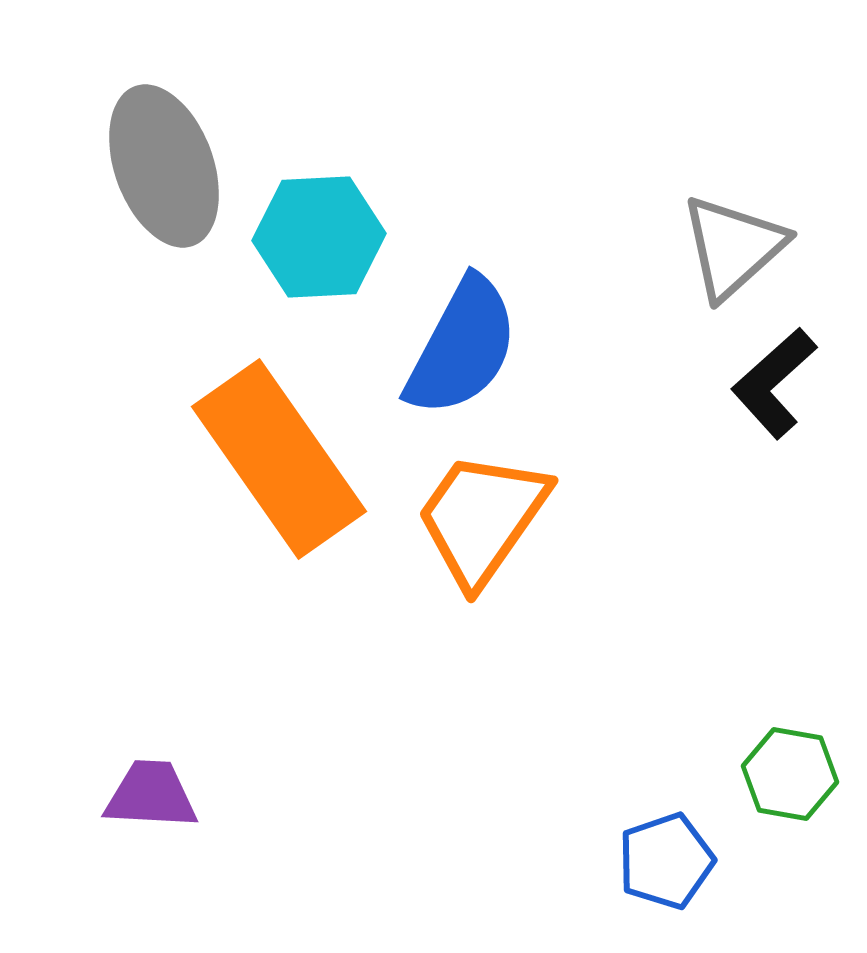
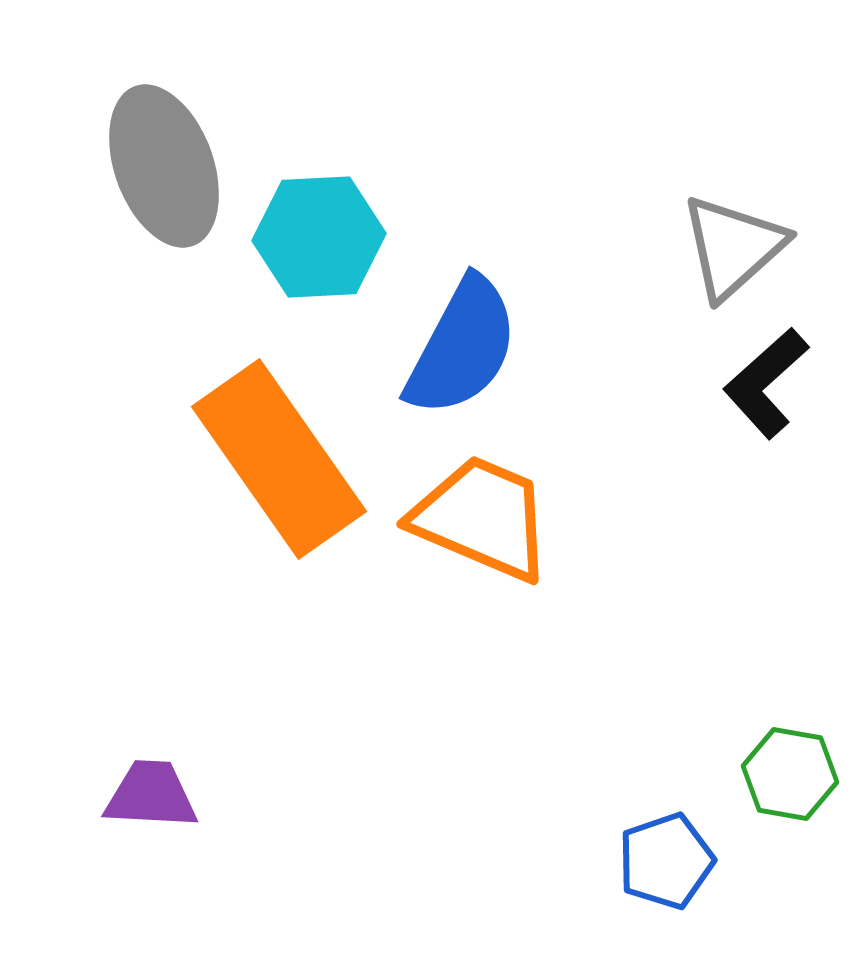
black L-shape: moved 8 px left
orange trapezoid: rotated 78 degrees clockwise
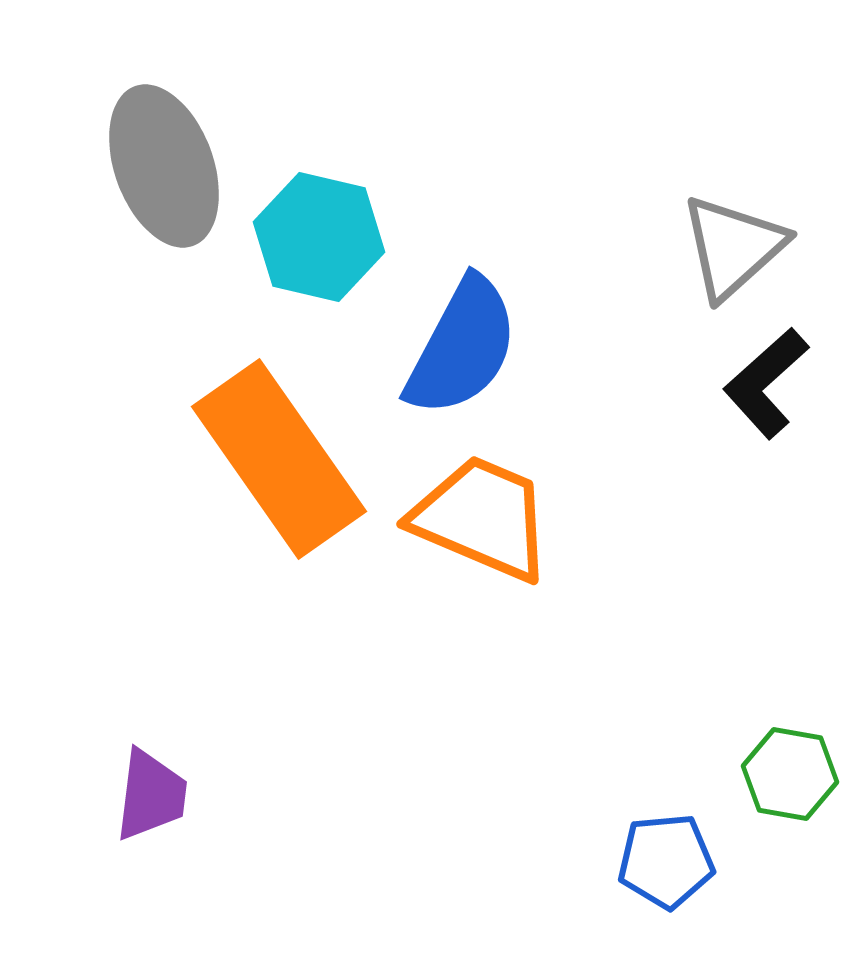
cyan hexagon: rotated 16 degrees clockwise
purple trapezoid: rotated 94 degrees clockwise
blue pentagon: rotated 14 degrees clockwise
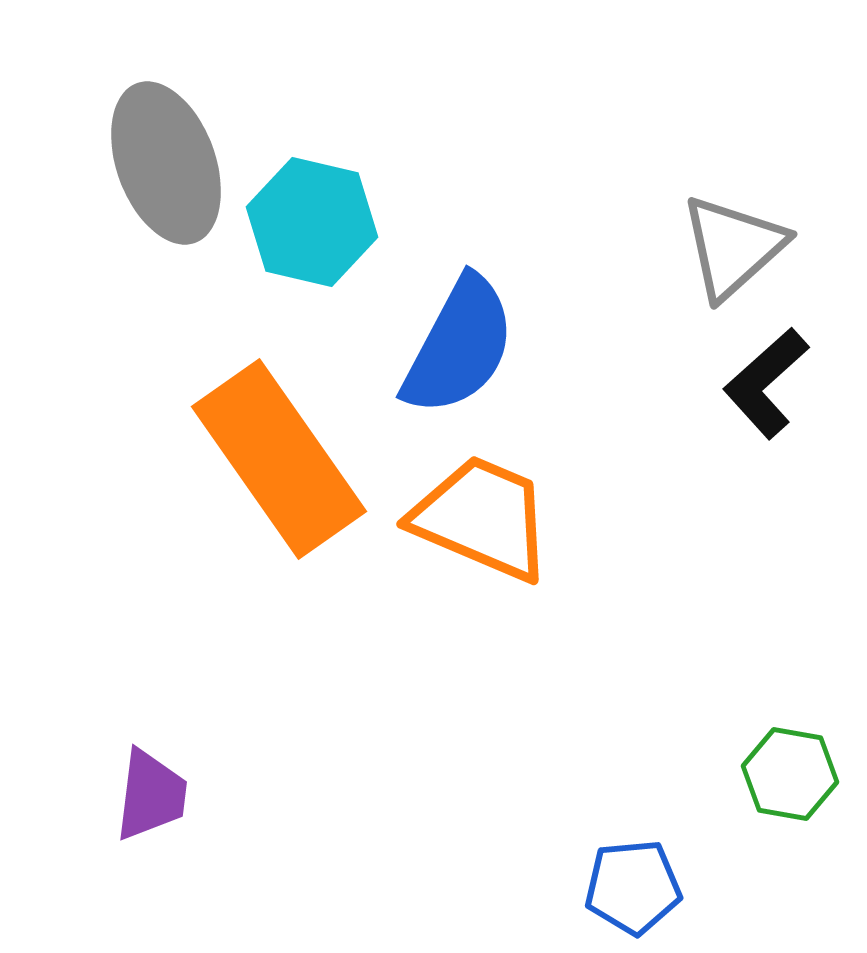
gray ellipse: moved 2 px right, 3 px up
cyan hexagon: moved 7 px left, 15 px up
blue semicircle: moved 3 px left, 1 px up
blue pentagon: moved 33 px left, 26 px down
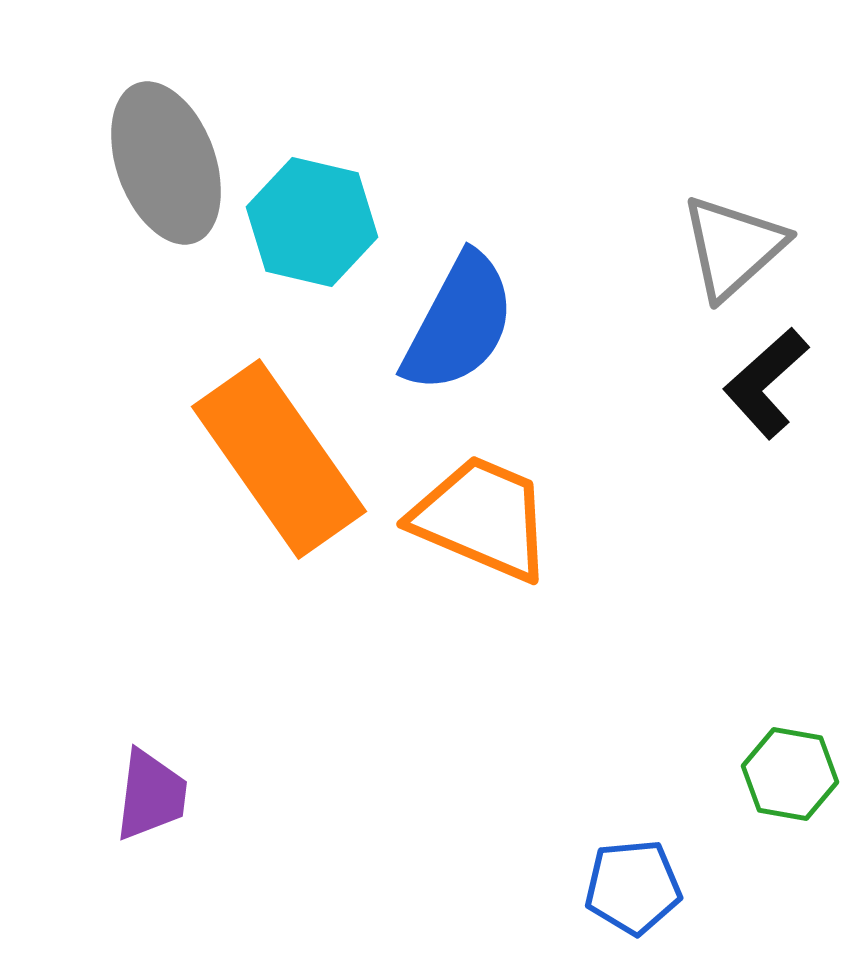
blue semicircle: moved 23 px up
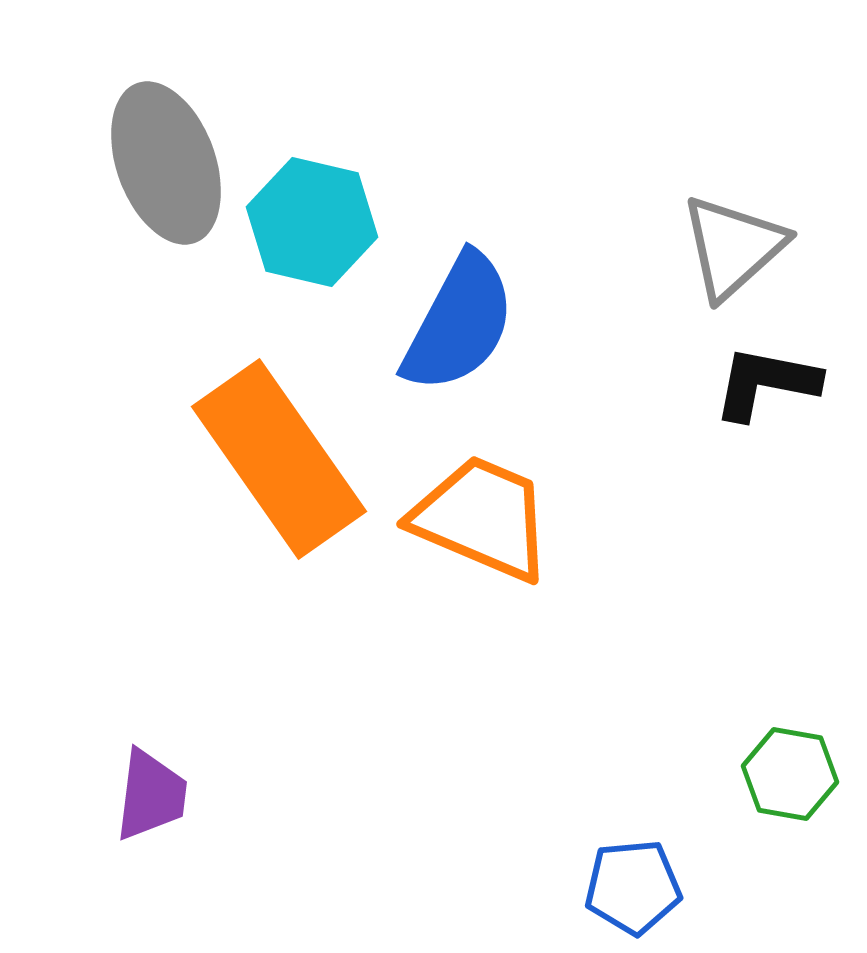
black L-shape: rotated 53 degrees clockwise
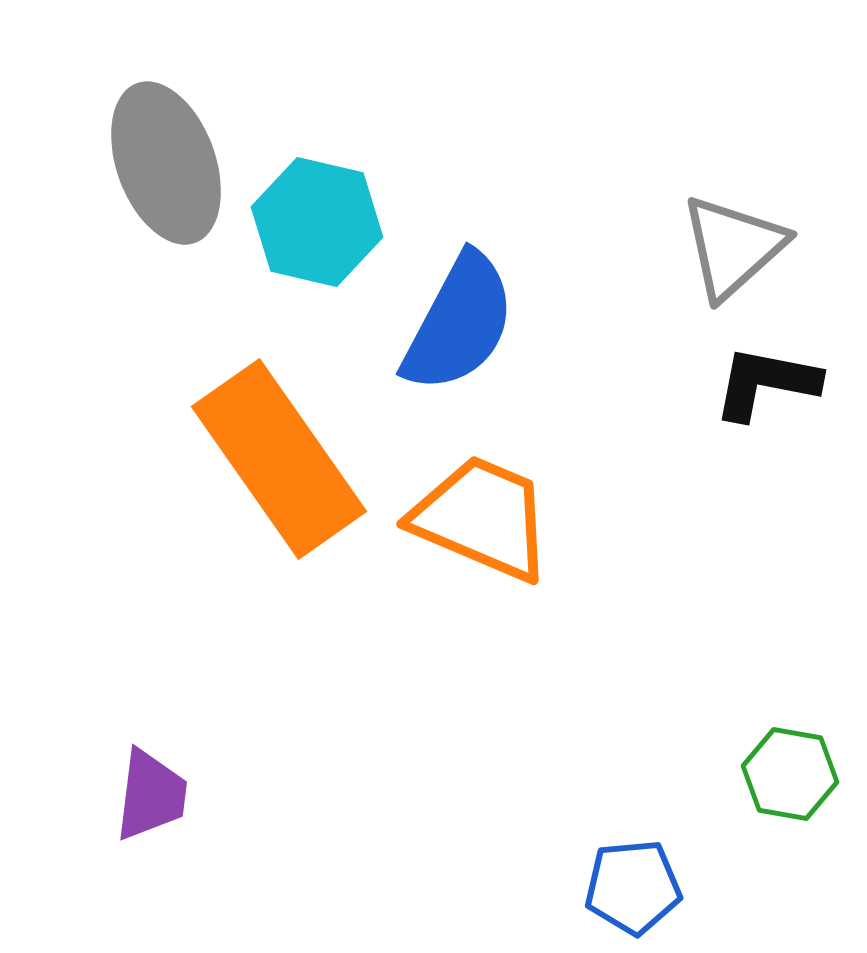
cyan hexagon: moved 5 px right
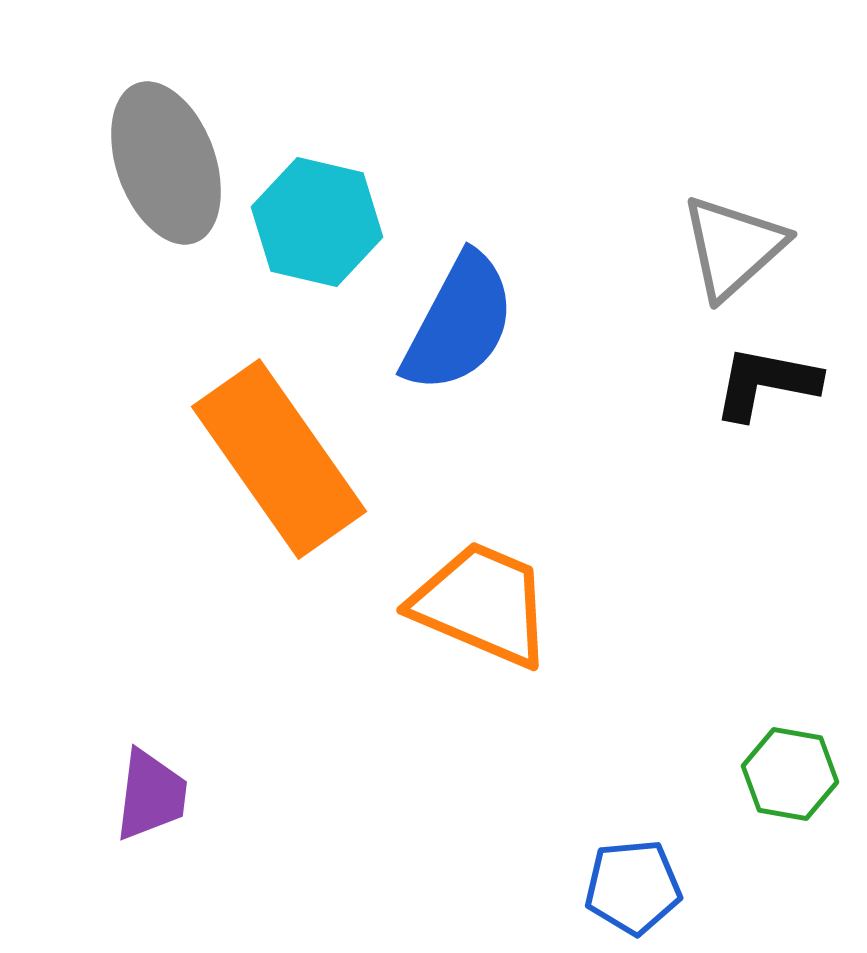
orange trapezoid: moved 86 px down
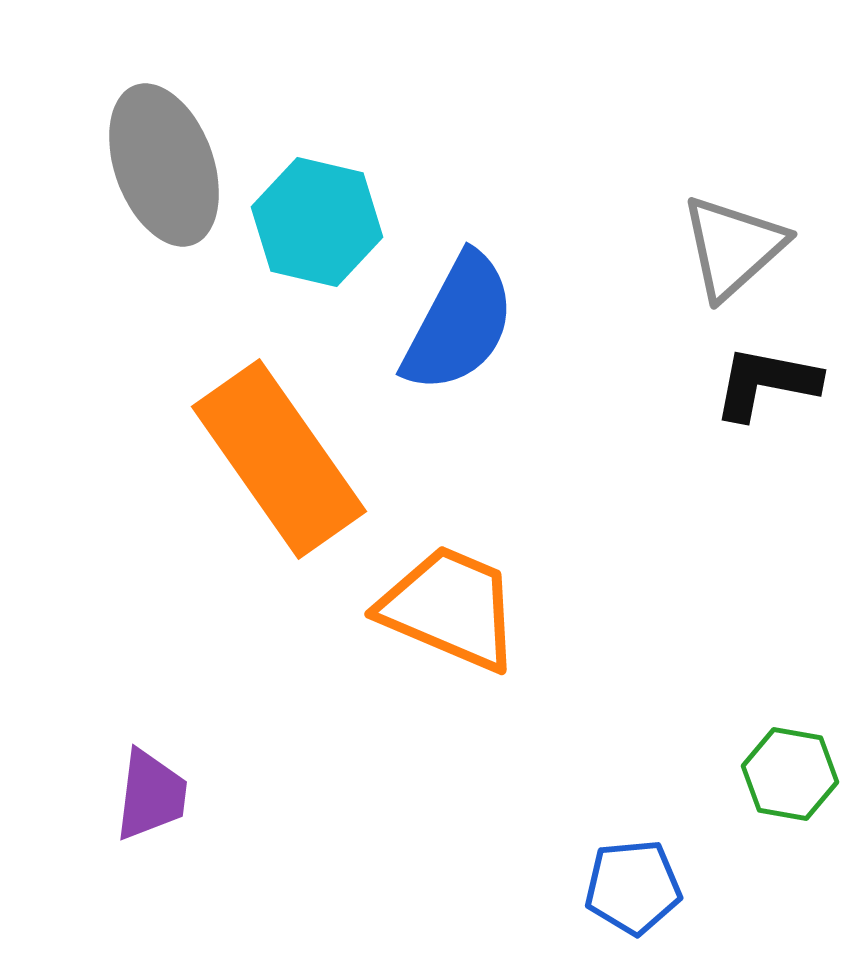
gray ellipse: moved 2 px left, 2 px down
orange trapezoid: moved 32 px left, 4 px down
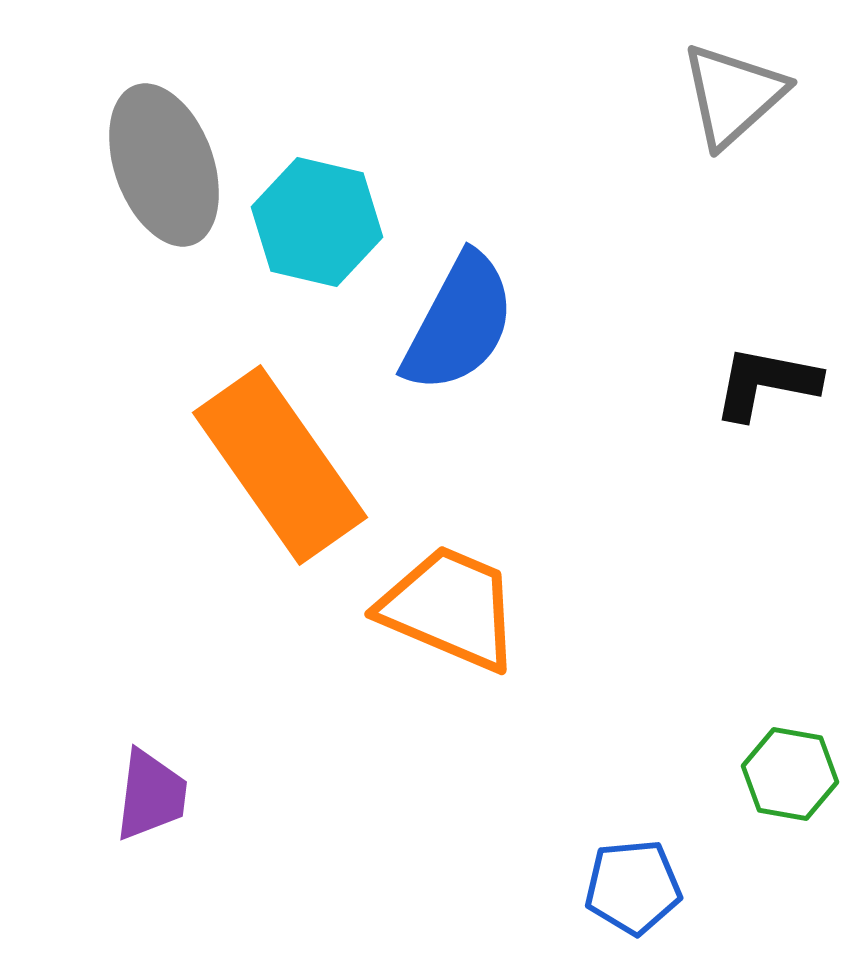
gray triangle: moved 152 px up
orange rectangle: moved 1 px right, 6 px down
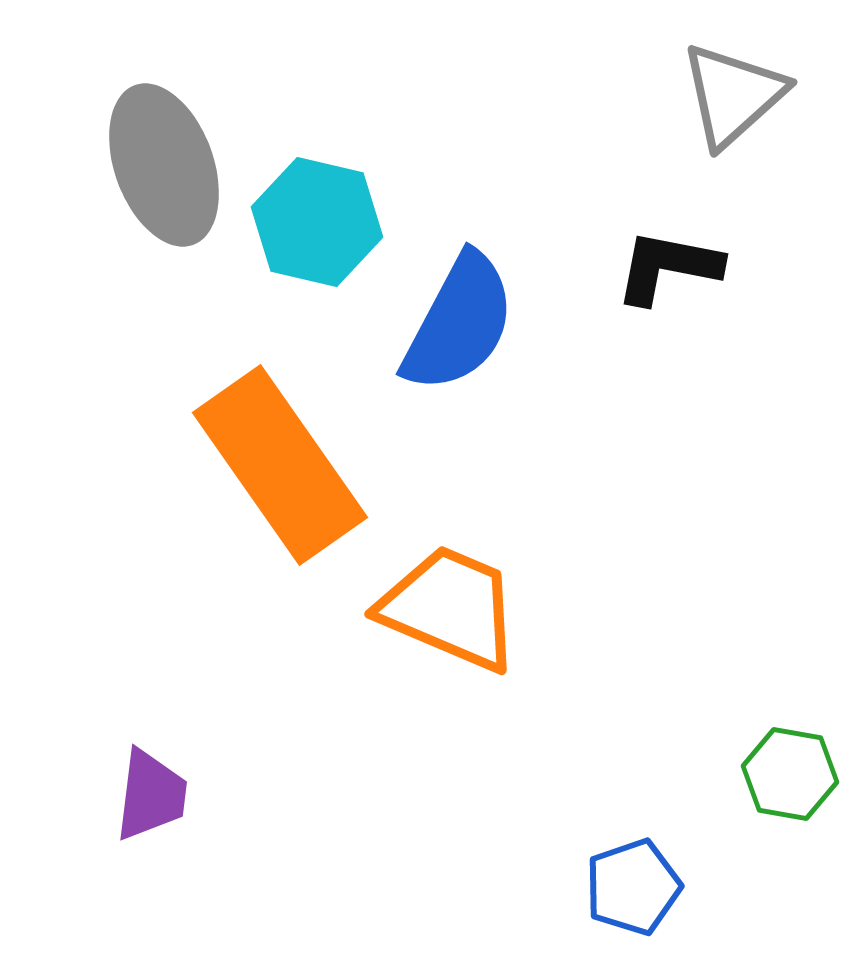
black L-shape: moved 98 px left, 116 px up
blue pentagon: rotated 14 degrees counterclockwise
